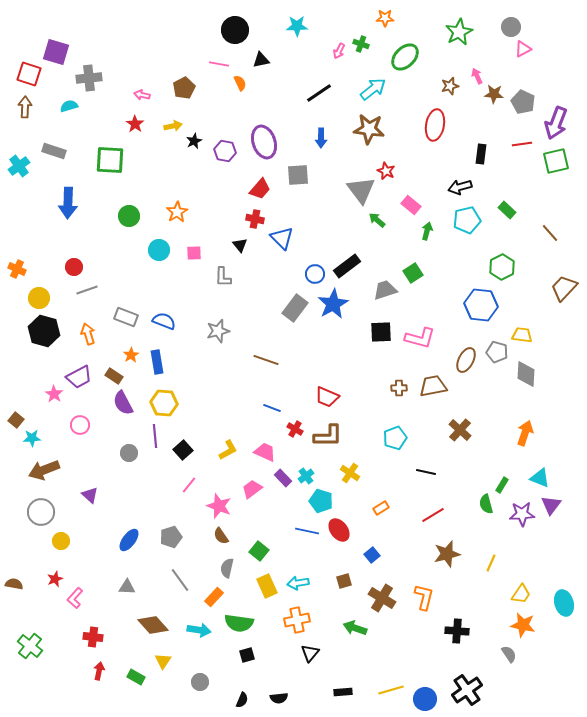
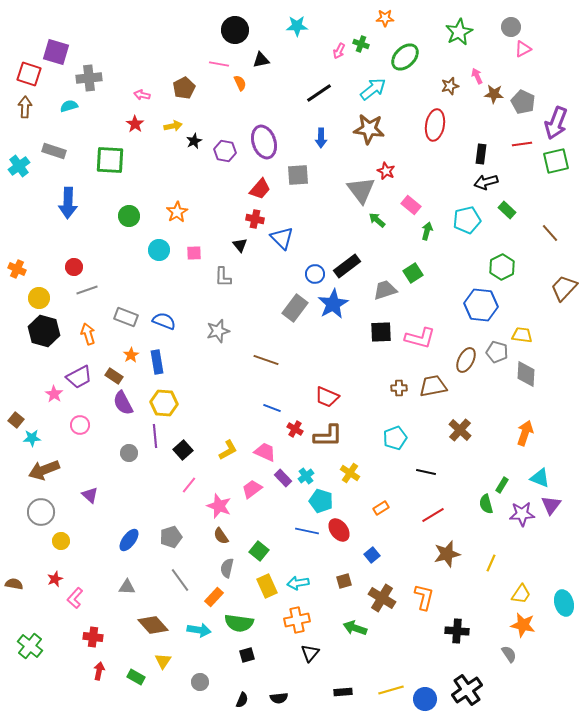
black arrow at (460, 187): moved 26 px right, 5 px up
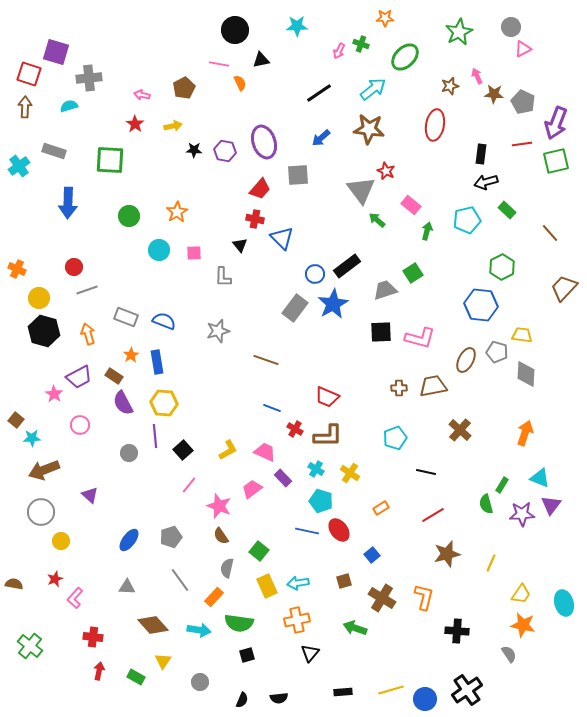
blue arrow at (321, 138): rotated 48 degrees clockwise
black star at (194, 141): moved 9 px down; rotated 28 degrees clockwise
cyan cross at (306, 476): moved 10 px right, 7 px up; rotated 21 degrees counterclockwise
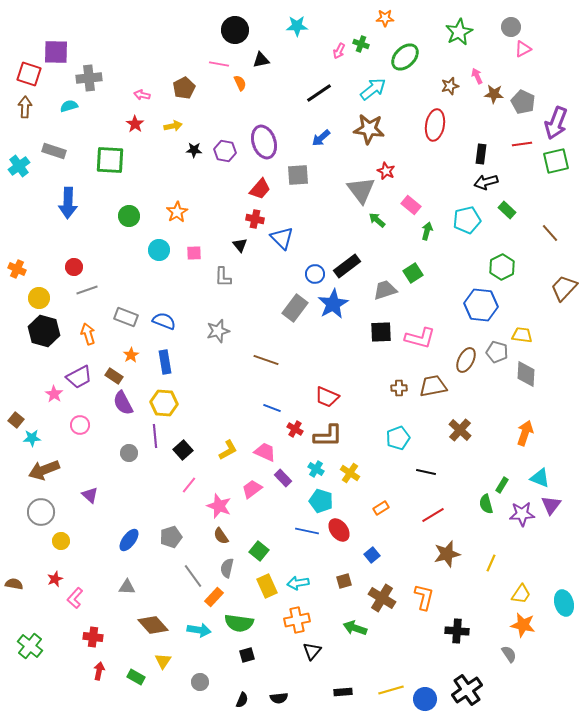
purple square at (56, 52): rotated 16 degrees counterclockwise
blue rectangle at (157, 362): moved 8 px right
cyan pentagon at (395, 438): moved 3 px right
gray line at (180, 580): moved 13 px right, 4 px up
black triangle at (310, 653): moved 2 px right, 2 px up
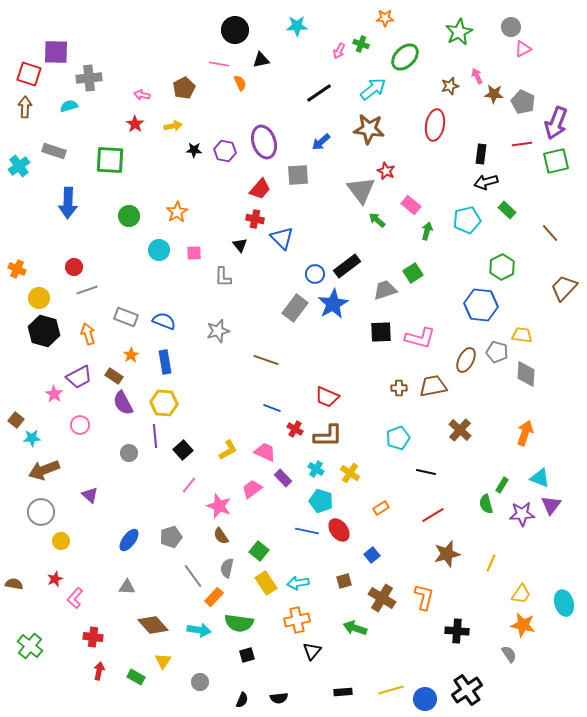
blue arrow at (321, 138): moved 4 px down
yellow rectangle at (267, 586): moved 1 px left, 3 px up; rotated 10 degrees counterclockwise
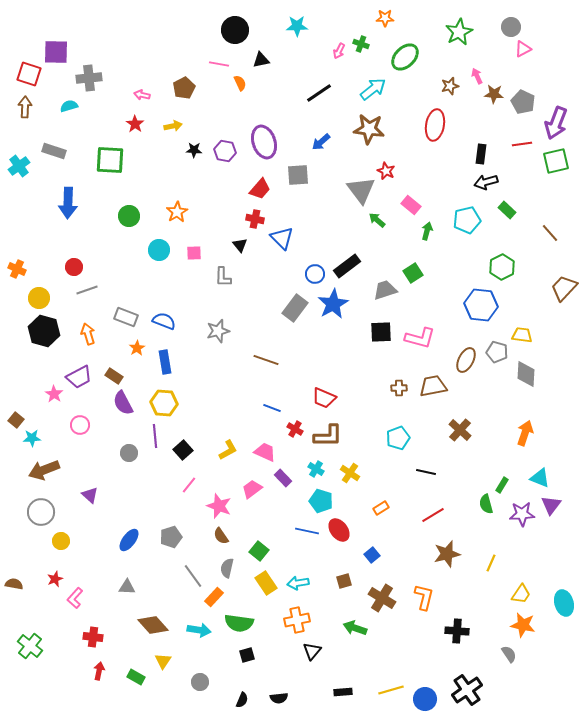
orange star at (131, 355): moved 6 px right, 7 px up
red trapezoid at (327, 397): moved 3 px left, 1 px down
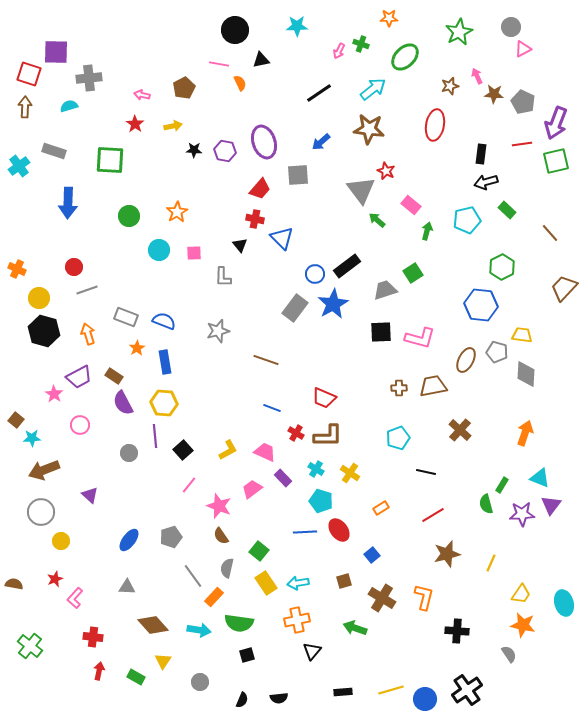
orange star at (385, 18): moved 4 px right
red cross at (295, 429): moved 1 px right, 4 px down
blue line at (307, 531): moved 2 px left, 1 px down; rotated 15 degrees counterclockwise
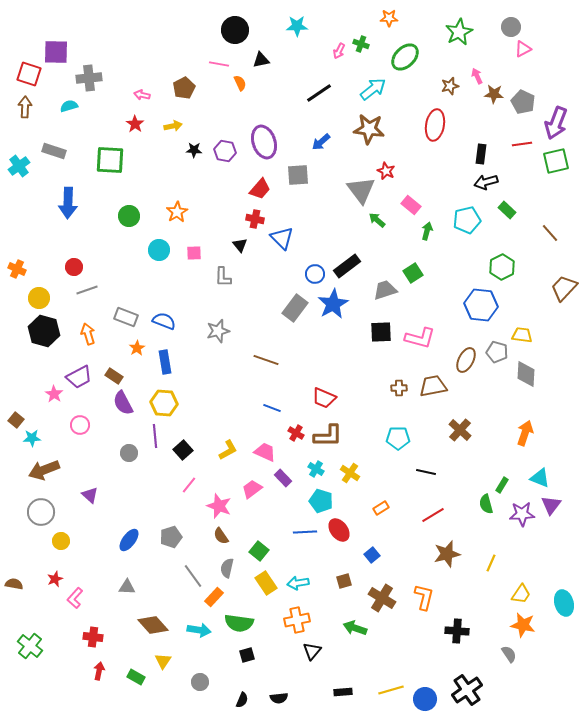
cyan pentagon at (398, 438): rotated 20 degrees clockwise
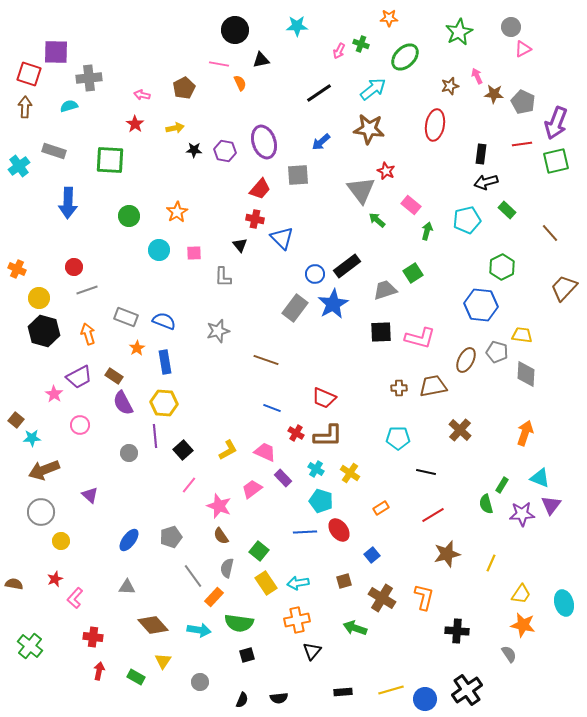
yellow arrow at (173, 126): moved 2 px right, 2 px down
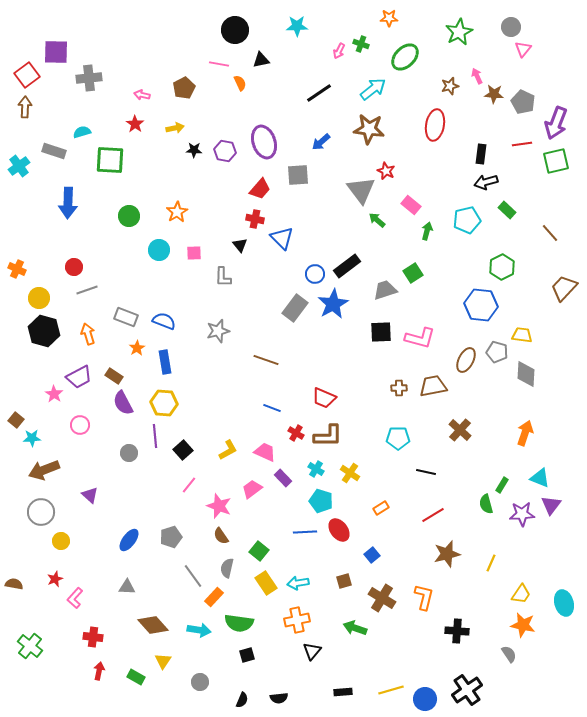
pink triangle at (523, 49): rotated 24 degrees counterclockwise
red square at (29, 74): moved 2 px left, 1 px down; rotated 35 degrees clockwise
cyan semicircle at (69, 106): moved 13 px right, 26 px down
